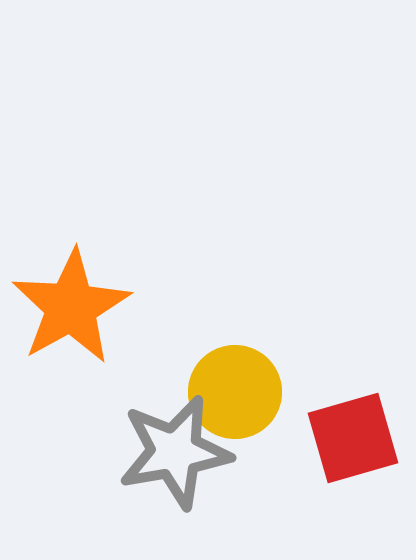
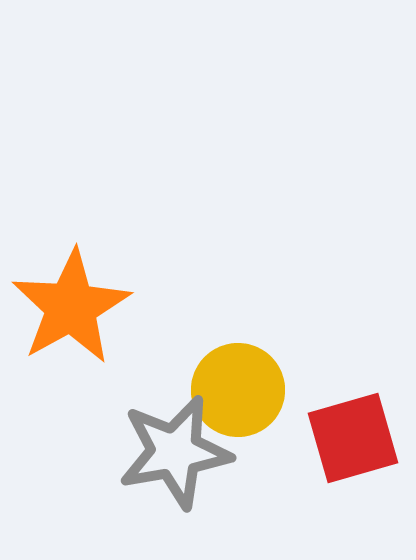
yellow circle: moved 3 px right, 2 px up
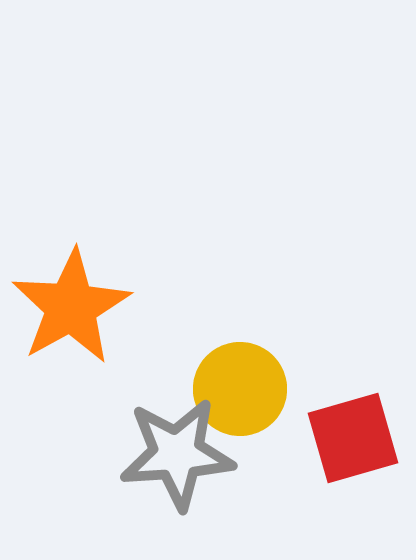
yellow circle: moved 2 px right, 1 px up
gray star: moved 2 px right, 2 px down; rotated 6 degrees clockwise
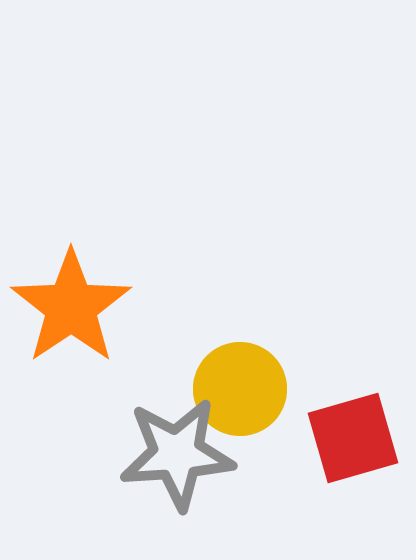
orange star: rotated 5 degrees counterclockwise
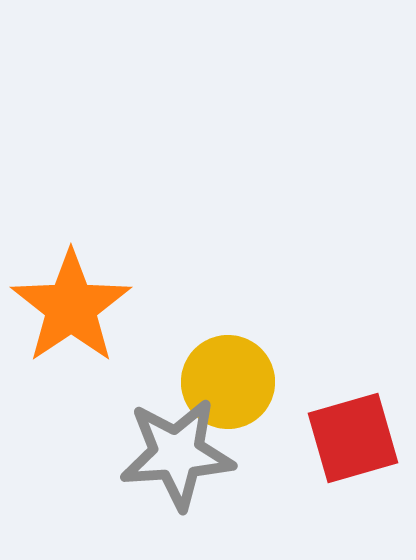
yellow circle: moved 12 px left, 7 px up
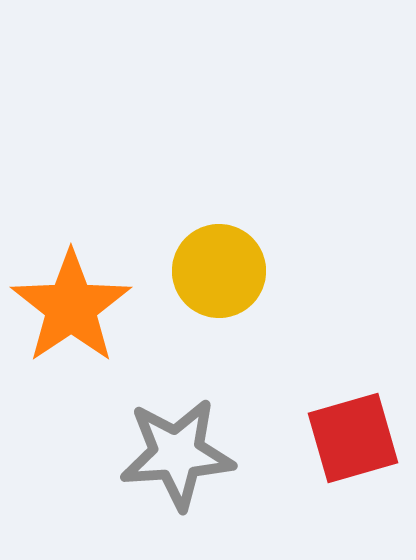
yellow circle: moved 9 px left, 111 px up
